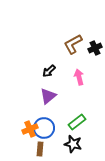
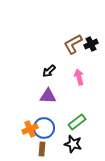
black cross: moved 4 px left, 4 px up
purple triangle: rotated 42 degrees clockwise
brown rectangle: moved 2 px right
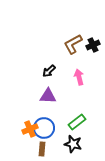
black cross: moved 2 px right, 1 px down
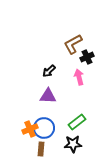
black cross: moved 6 px left, 12 px down
black star: rotated 18 degrees counterclockwise
brown rectangle: moved 1 px left
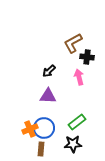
brown L-shape: moved 1 px up
black cross: rotated 32 degrees clockwise
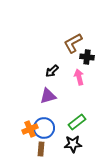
black arrow: moved 3 px right
purple triangle: rotated 18 degrees counterclockwise
